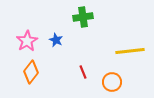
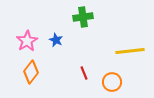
red line: moved 1 px right, 1 px down
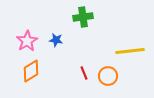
blue star: rotated 16 degrees counterclockwise
orange diamond: moved 1 px up; rotated 20 degrees clockwise
orange circle: moved 4 px left, 6 px up
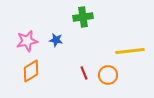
pink star: rotated 20 degrees clockwise
orange circle: moved 1 px up
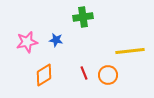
pink star: moved 1 px down
orange diamond: moved 13 px right, 4 px down
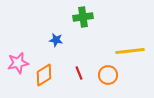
pink star: moved 9 px left, 21 px down
red line: moved 5 px left
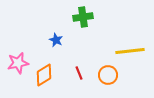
blue star: rotated 16 degrees clockwise
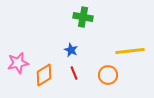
green cross: rotated 18 degrees clockwise
blue star: moved 15 px right, 10 px down
red line: moved 5 px left
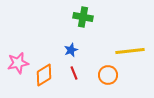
blue star: rotated 24 degrees clockwise
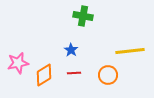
green cross: moved 1 px up
blue star: rotated 16 degrees counterclockwise
red line: rotated 72 degrees counterclockwise
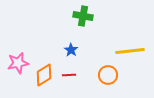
red line: moved 5 px left, 2 px down
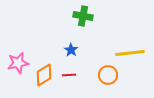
yellow line: moved 2 px down
